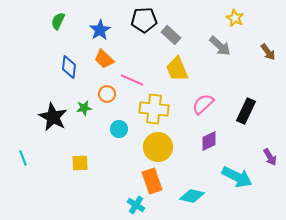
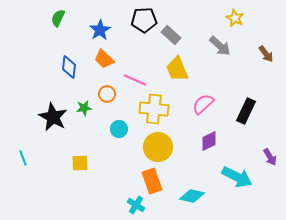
green semicircle: moved 3 px up
brown arrow: moved 2 px left, 2 px down
pink line: moved 3 px right
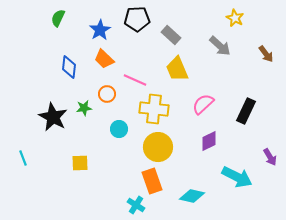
black pentagon: moved 7 px left, 1 px up
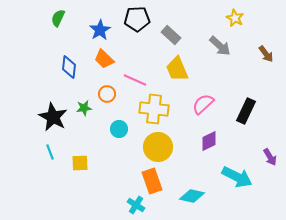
cyan line: moved 27 px right, 6 px up
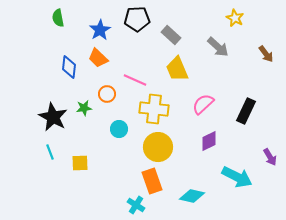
green semicircle: rotated 36 degrees counterclockwise
gray arrow: moved 2 px left, 1 px down
orange trapezoid: moved 6 px left, 1 px up
